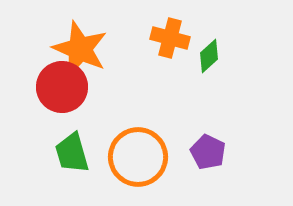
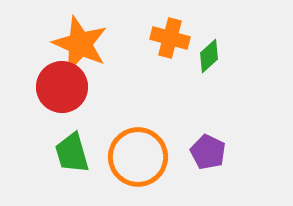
orange star: moved 5 px up
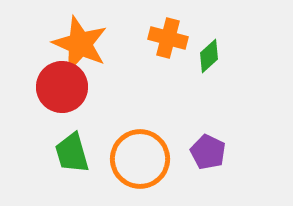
orange cross: moved 2 px left
orange circle: moved 2 px right, 2 px down
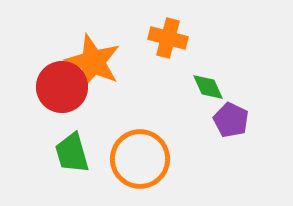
orange star: moved 13 px right, 18 px down
green diamond: moved 1 px left, 31 px down; rotated 72 degrees counterclockwise
purple pentagon: moved 23 px right, 32 px up
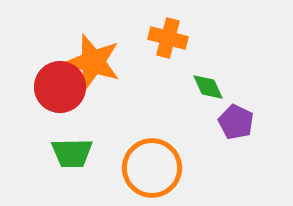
orange star: rotated 6 degrees counterclockwise
red circle: moved 2 px left
purple pentagon: moved 5 px right, 2 px down
green trapezoid: rotated 75 degrees counterclockwise
orange circle: moved 12 px right, 9 px down
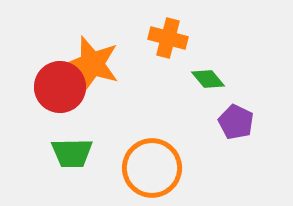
orange star: moved 1 px left, 2 px down
green diamond: moved 8 px up; rotated 16 degrees counterclockwise
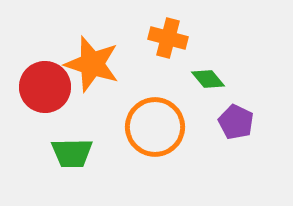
red circle: moved 15 px left
orange circle: moved 3 px right, 41 px up
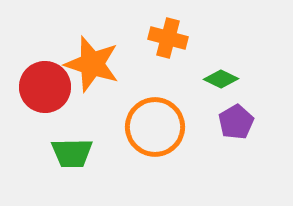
green diamond: moved 13 px right; rotated 24 degrees counterclockwise
purple pentagon: rotated 16 degrees clockwise
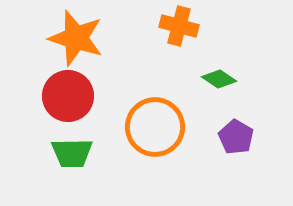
orange cross: moved 11 px right, 12 px up
orange star: moved 16 px left, 26 px up
green diamond: moved 2 px left; rotated 8 degrees clockwise
red circle: moved 23 px right, 9 px down
purple pentagon: moved 15 px down; rotated 12 degrees counterclockwise
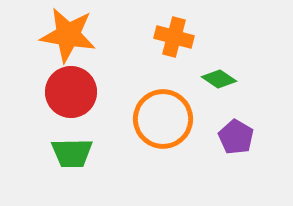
orange cross: moved 5 px left, 11 px down
orange star: moved 8 px left, 3 px up; rotated 8 degrees counterclockwise
red circle: moved 3 px right, 4 px up
orange circle: moved 8 px right, 8 px up
